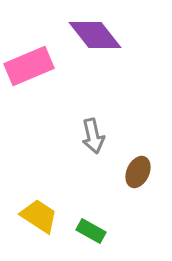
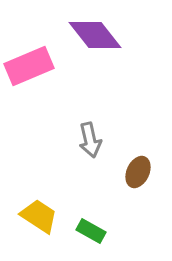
gray arrow: moved 3 px left, 4 px down
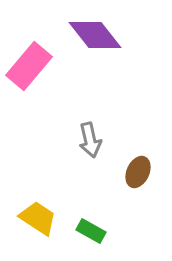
pink rectangle: rotated 27 degrees counterclockwise
yellow trapezoid: moved 1 px left, 2 px down
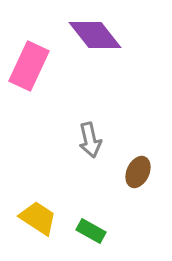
pink rectangle: rotated 15 degrees counterclockwise
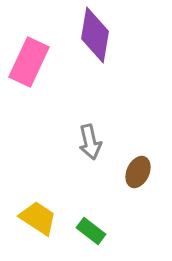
purple diamond: rotated 48 degrees clockwise
pink rectangle: moved 4 px up
gray arrow: moved 2 px down
green rectangle: rotated 8 degrees clockwise
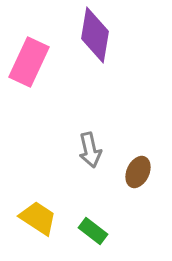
gray arrow: moved 8 px down
green rectangle: moved 2 px right
